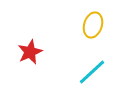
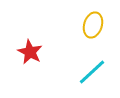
red star: rotated 20 degrees counterclockwise
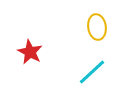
yellow ellipse: moved 4 px right, 2 px down; rotated 25 degrees counterclockwise
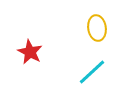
yellow ellipse: moved 1 px down
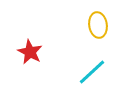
yellow ellipse: moved 1 px right, 3 px up
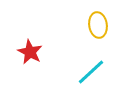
cyan line: moved 1 px left
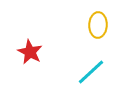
yellow ellipse: rotated 10 degrees clockwise
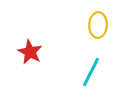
cyan line: rotated 20 degrees counterclockwise
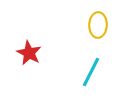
red star: moved 1 px left, 1 px down
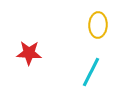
red star: rotated 25 degrees counterclockwise
